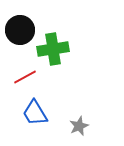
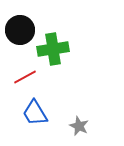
gray star: rotated 24 degrees counterclockwise
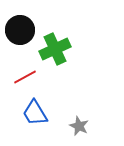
green cross: moved 2 px right; rotated 16 degrees counterclockwise
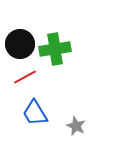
black circle: moved 14 px down
green cross: rotated 16 degrees clockwise
gray star: moved 3 px left
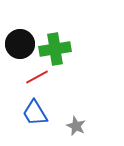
red line: moved 12 px right
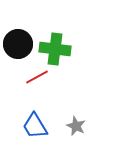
black circle: moved 2 px left
green cross: rotated 16 degrees clockwise
blue trapezoid: moved 13 px down
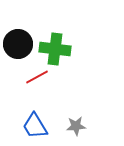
gray star: rotated 30 degrees counterclockwise
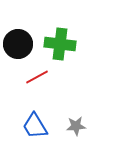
green cross: moved 5 px right, 5 px up
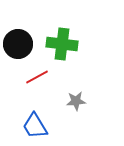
green cross: moved 2 px right
gray star: moved 25 px up
